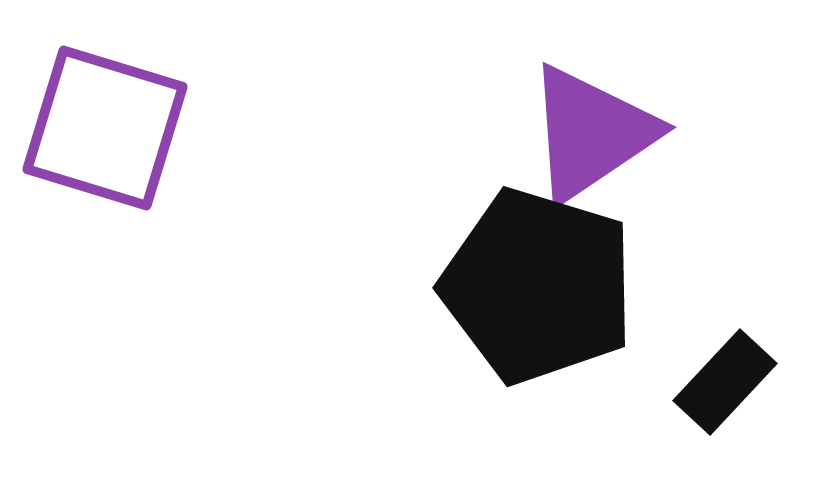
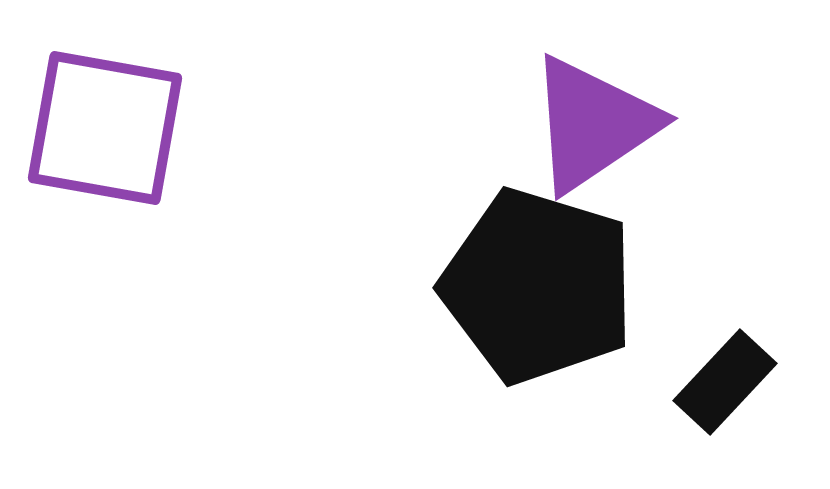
purple square: rotated 7 degrees counterclockwise
purple triangle: moved 2 px right, 9 px up
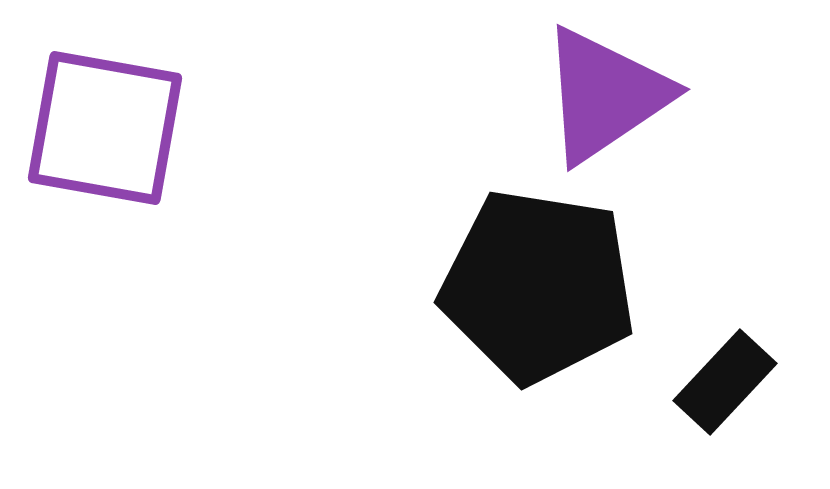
purple triangle: moved 12 px right, 29 px up
black pentagon: rotated 8 degrees counterclockwise
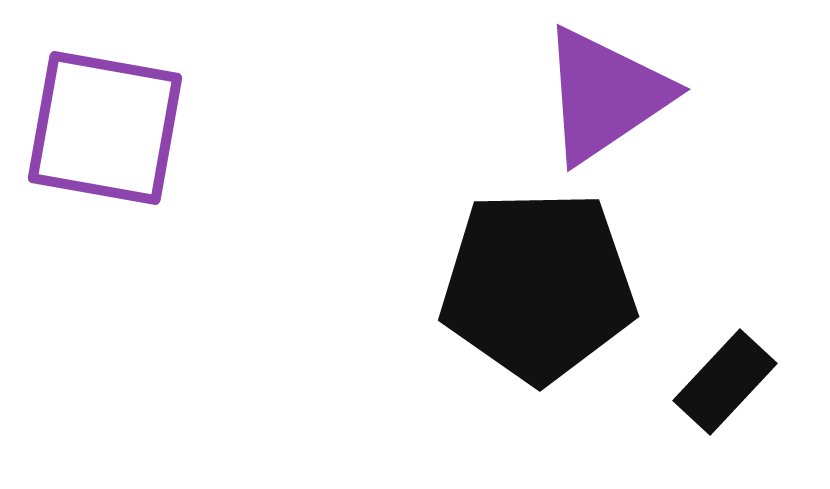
black pentagon: rotated 10 degrees counterclockwise
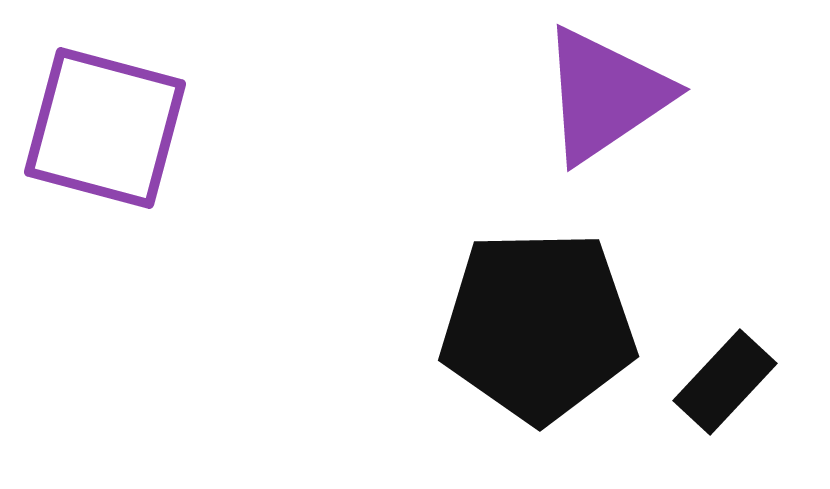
purple square: rotated 5 degrees clockwise
black pentagon: moved 40 px down
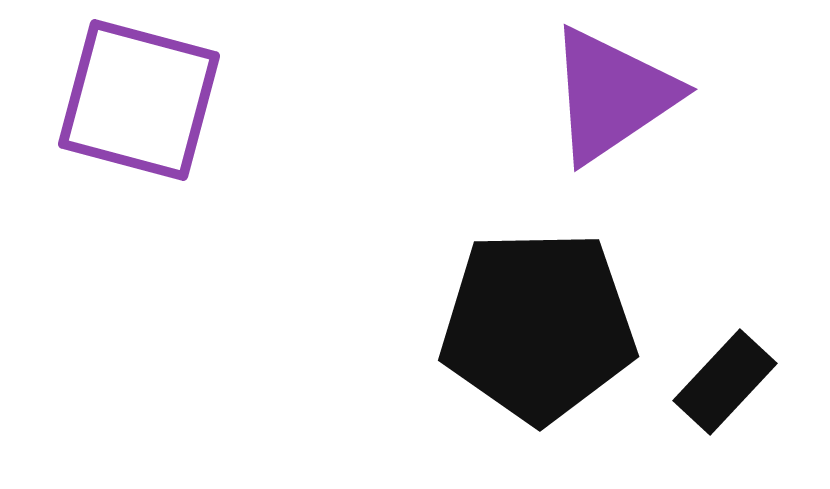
purple triangle: moved 7 px right
purple square: moved 34 px right, 28 px up
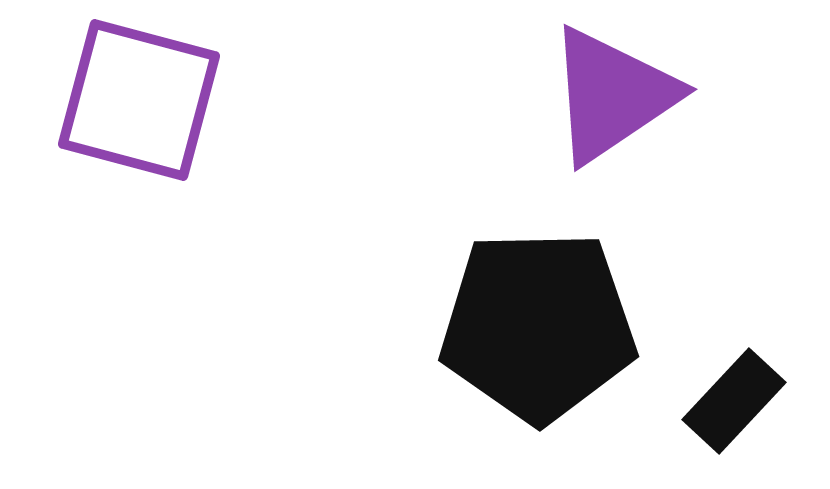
black rectangle: moved 9 px right, 19 px down
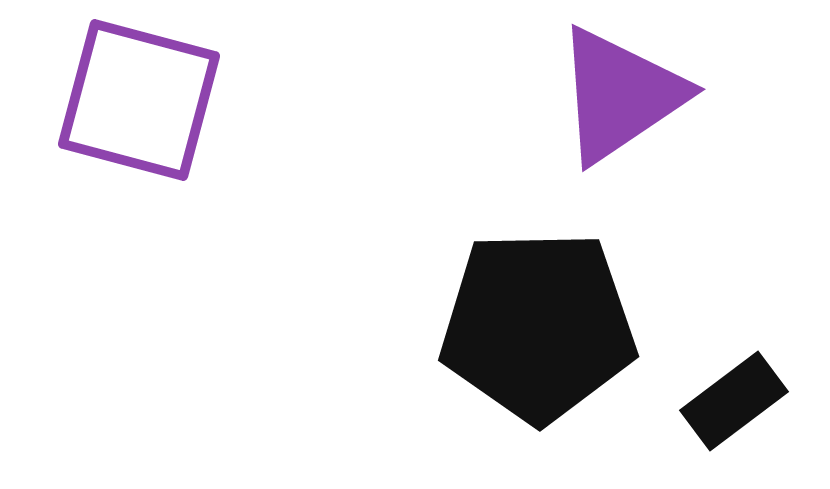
purple triangle: moved 8 px right
black rectangle: rotated 10 degrees clockwise
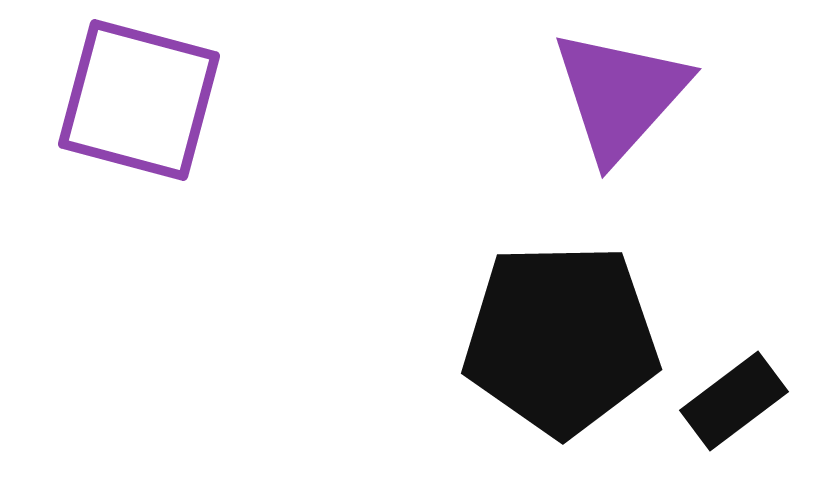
purple triangle: rotated 14 degrees counterclockwise
black pentagon: moved 23 px right, 13 px down
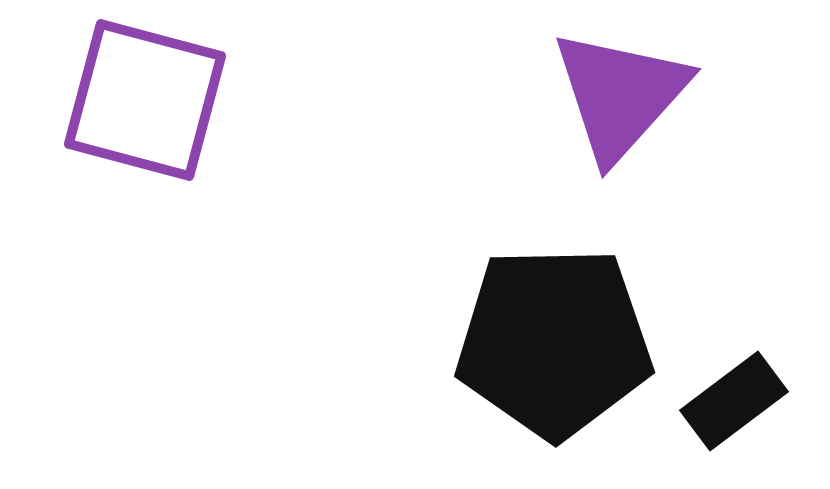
purple square: moved 6 px right
black pentagon: moved 7 px left, 3 px down
